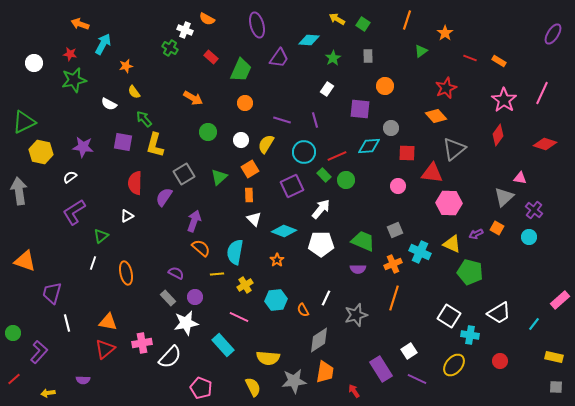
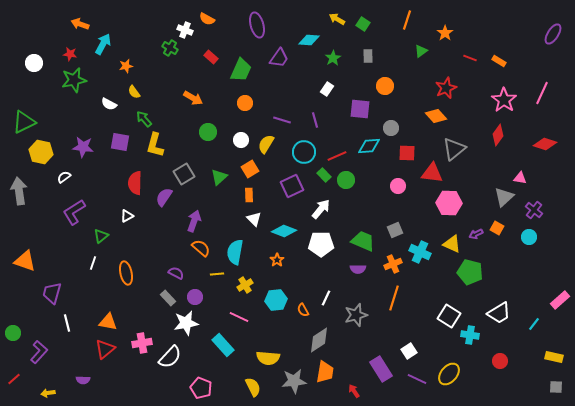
purple square at (123, 142): moved 3 px left
white semicircle at (70, 177): moved 6 px left
yellow ellipse at (454, 365): moved 5 px left, 9 px down
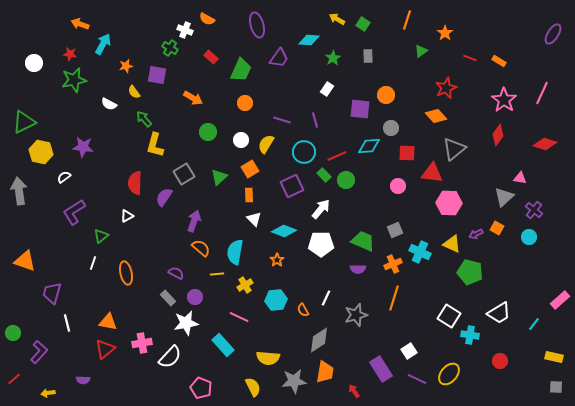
orange circle at (385, 86): moved 1 px right, 9 px down
purple square at (120, 142): moved 37 px right, 67 px up
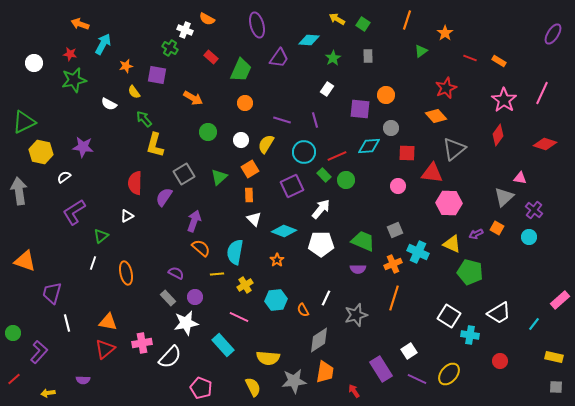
cyan cross at (420, 252): moved 2 px left
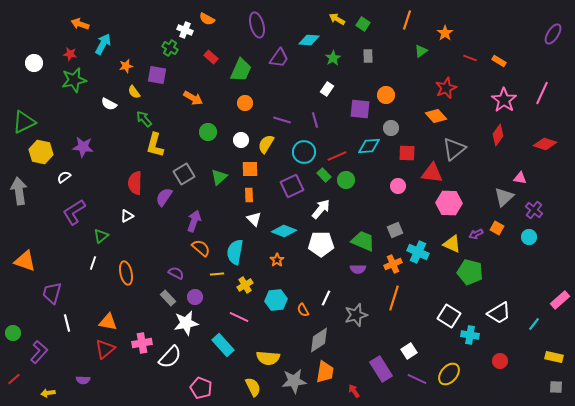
orange square at (250, 169): rotated 30 degrees clockwise
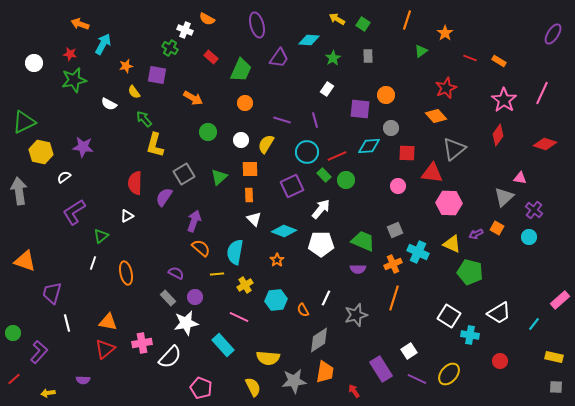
cyan circle at (304, 152): moved 3 px right
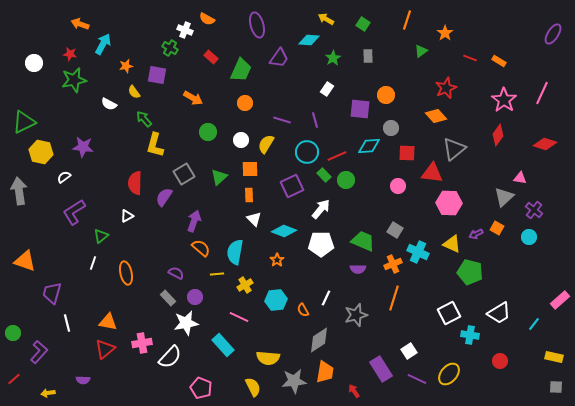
yellow arrow at (337, 19): moved 11 px left
gray square at (395, 230): rotated 35 degrees counterclockwise
white square at (449, 316): moved 3 px up; rotated 30 degrees clockwise
